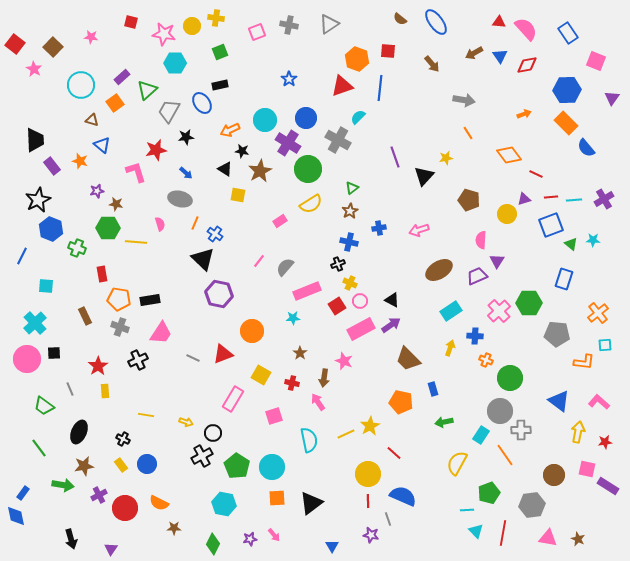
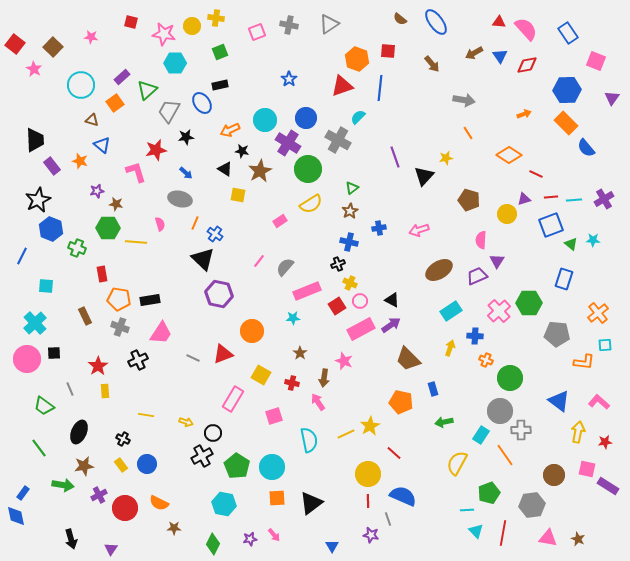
orange diamond at (509, 155): rotated 20 degrees counterclockwise
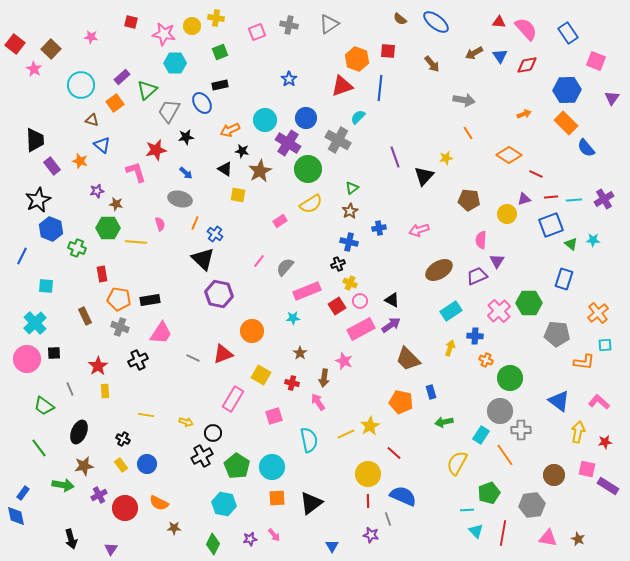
blue ellipse at (436, 22): rotated 16 degrees counterclockwise
brown square at (53, 47): moved 2 px left, 2 px down
brown pentagon at (469, 200): rotated 10 degrees counterclockwise
blue rectangle at (433, 389): moved 2 px left, 3 px down
